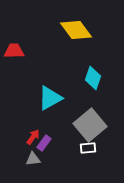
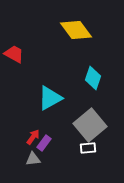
red trapezoid: moved 3 px down; rotated 30 degrees clockwise
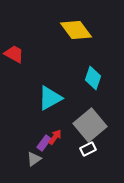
red arrow: moved 22 px right
white rectangle: moved 1 px down; rotated 21 degrees counterclockwise
gray triangle: moved 1 px right; rotated 28 degrees counterclockwise
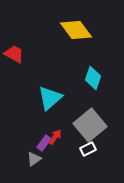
cyan triangle: rotated 12 degrees counterclockwise
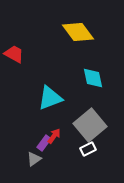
yellow diamond: moved 2 px right, 2 px down
cyan diamond: rotated 30 degrees counterclockwise
cyan triangle: rotated 20 degrees clockwise
red arrow: moved 1 px left, 1 px up
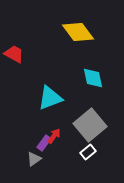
white rectangle: moved 3 px down; rotated 14 degrees counterclockwise
